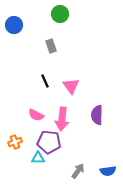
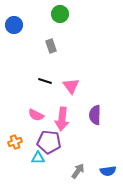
black line: rotated 48 degrees counterclockwise
purple semicircle: moved 2 px left
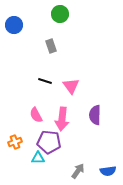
pink semicircle: rotated 35 degrees clockwise
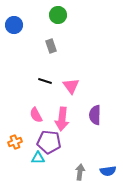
green circle: moved 2 px left, 1 px down
gray arrow: moved 2 px right, 1 px down; rotated 28 degrees counterclockwise
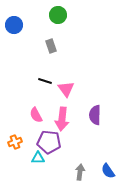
pink triangle: moved 5 px left, 3 px down
blue semicircle: rotated 63 degrees clockwise
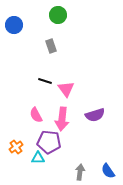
purple semicircle: rotated 108 degrees counterclockwise
orange cross: moved 1 px right, 5 px down; rotated 16 degrees counterclockwise
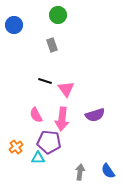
gray rectangle: moved 1 px right, 1 px up
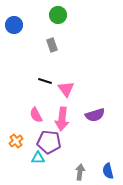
orange cross: moved 6 px up
blue semicircle: rotated 21 degrees clockwise
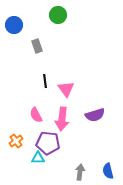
gray rectangle: moved 15 px left, 1 px down
black line: rotated 64 degrees clockwise
purple pentagon: moved 1 px left, 1 px down
